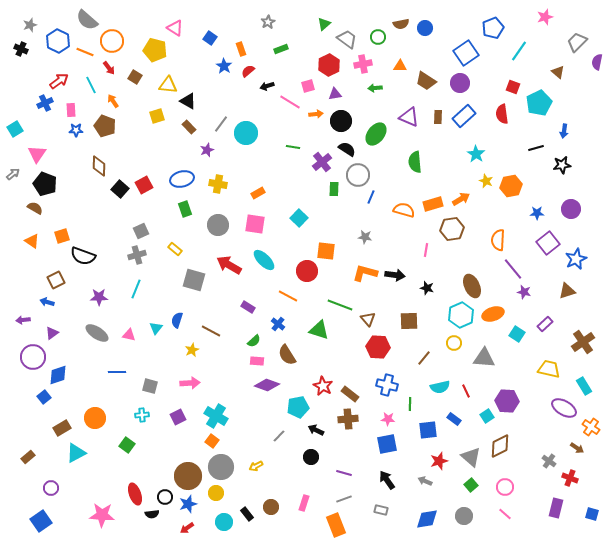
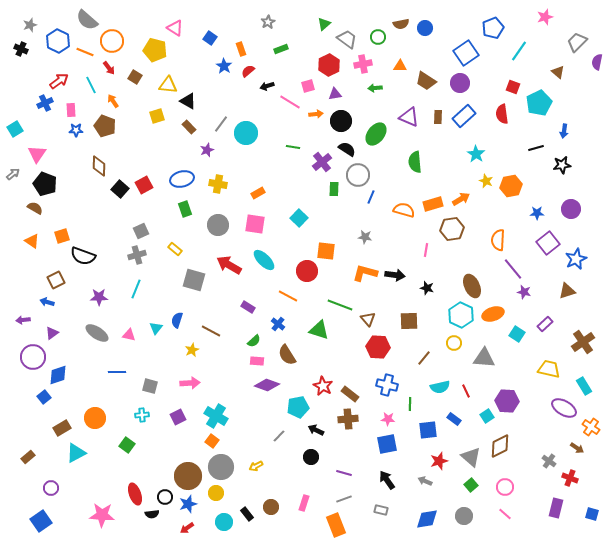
cyan hexagon at (461, 315): rotated 10 degrees counterclockwise
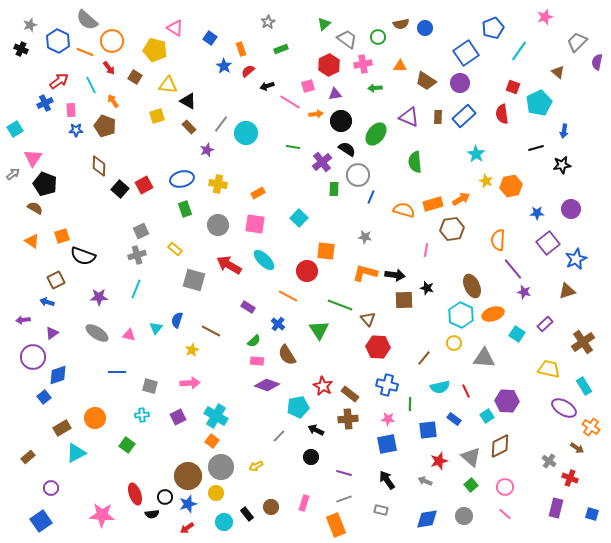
pink triangle at (37, 154): moved 4 px left, 4 px down
brown square at (409, 321): moved 5 px left, 21 px up
green triangle at (319, 330): rotated 40 degrees clockwise
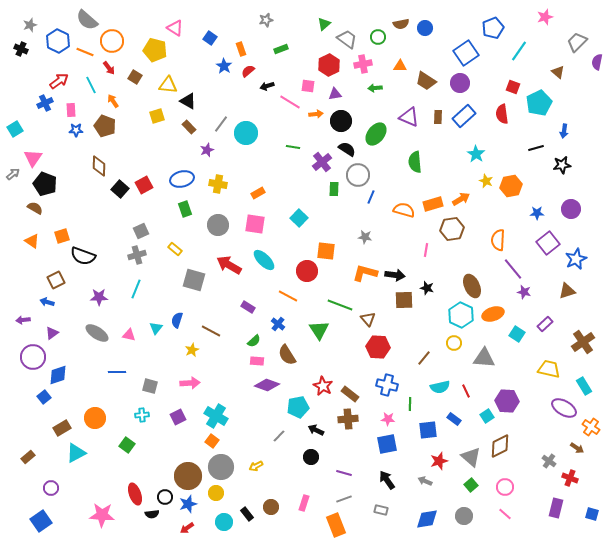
gray star at (268, 22): moved 2 px left, 2 px up; rotated 16 degrees clockwise
pink square at (308, 86): rotated 24 degrees clockwise
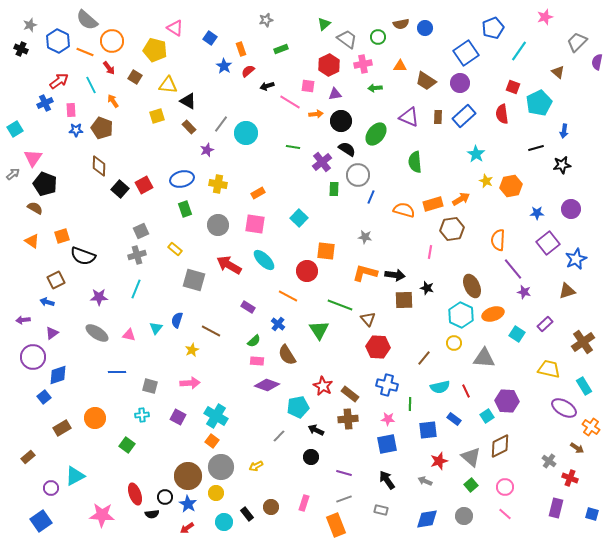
brown pentagon at (105, 126): moved 3 px left, 2 px down
pink line at (426, 250): moved 4 px right, 2 px down
purple square at (178, 417): rotated 35 degrees counterclockwise
cyan triangle at (76, 453): moved 1 px left, 23 px down
blue star at (188, 504): rotated 24 degrees counterclockwise
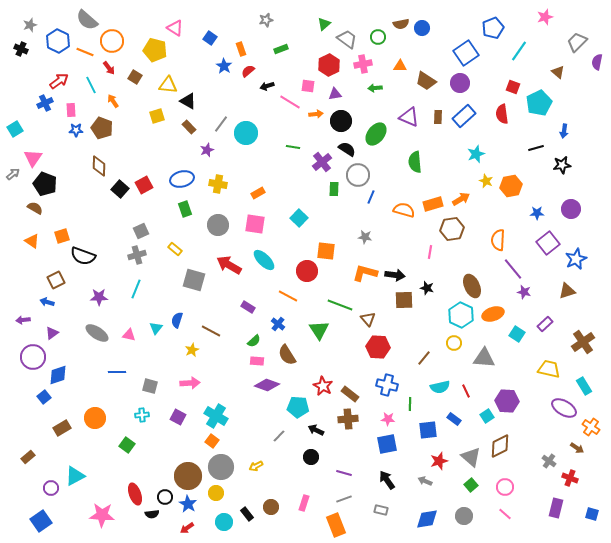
blue circle at (425, 28): moved 3 px left
cyan star at (476, 154): rotated 18 degrees clockwise
cyan pentagon at (298, 407): rotated 15 degrees clockwise
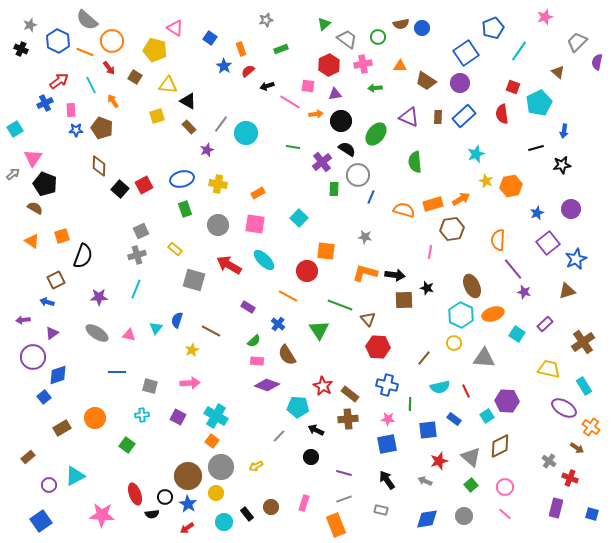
blue star at (537, 213): rotated 24 degrees counterclockwise
black semicircle at (83, 256): rotated 90 degrees counterclockwise
purple circle at (51, 488): moved 2 px left, 3 px up
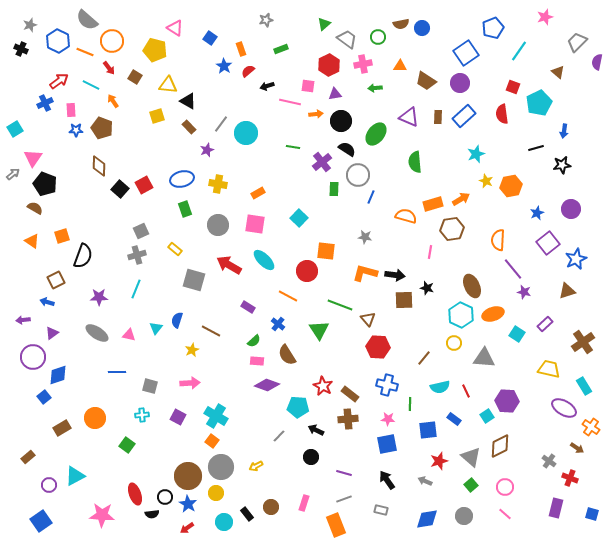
cyan line at (91, 85): rotated 36 degrees counterclockwise
pink line at (290, 102): rotated 20 degrees counterclockwise
orange semicircle at (404, 210): moved 2 px right, 6 px down
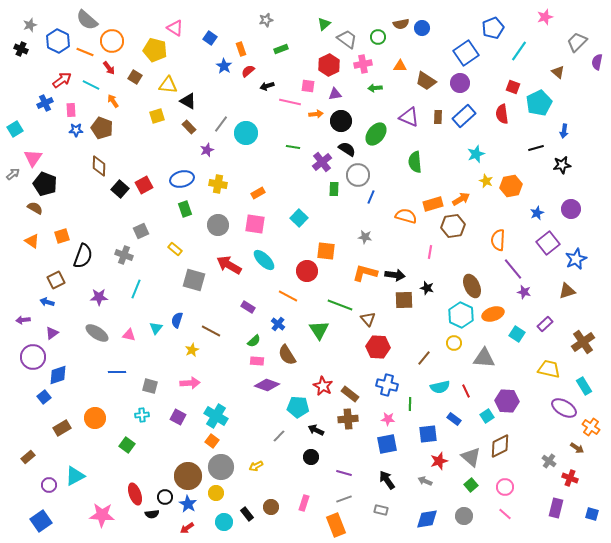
red arrow at (59, 81): moved 3 px right, 1 px up
brown hexagon at (452, 229): moved 1 px right, 3 px up
gray cross at (137, 255): moved 13 px left; rotated 36 degrees clockwise
blue square at (428, 430): moved 4 px down
